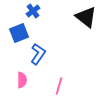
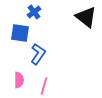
blue cross: moved 1 px right, 1 px down
blue square: moved 1 px right; rotated 30 degrees clockwise
pink semicircle: moved 3 px left
pink line: moved 15 px left
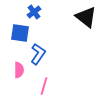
pink semicircle: moved 10 px up
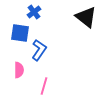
blue L-shape: moved 1 px right, 4 px up
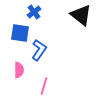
black triangle: moved 5 px left, 2 px up
